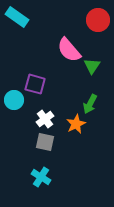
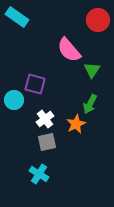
green triangle: moved 4 px down
gray square: moved 2 px right; rotated 24 degrees counterclockwise
cyan cross: moved 2 px left, 3 px up
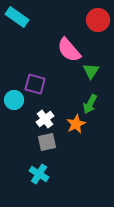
green triangle: moved 1 px left, 1 px down
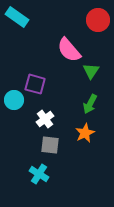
orange star: moved 9 px right, 9 px down
gray square: moved 3 px right, 3 px down; rotated 18 degrees clockwise
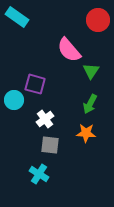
orange star: moved 1 px right; rotated 30 degrees clockwise
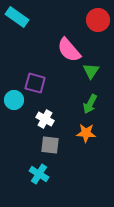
purple square: moved 1 px up
white cross: rotated 24 degrees counterclockwise
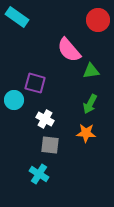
green triangle: rotated 48 degrees clockwise
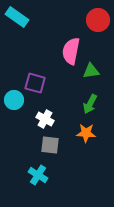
pink semicircle: moved 2 px right, 1 px down; rotated 52 degrees clockwise
cyan cross: moved 1 px left, 1 px down
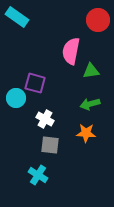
cyan circle: moved 2 px right, 2 px up
green arrow: rotated 48 degrees clockwise
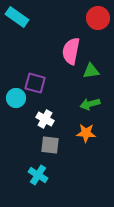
red circle: moved 2 px up
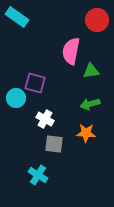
red circle: moved 1 px left, 2 px down
gray square: moved 4 px right, 1 px up
